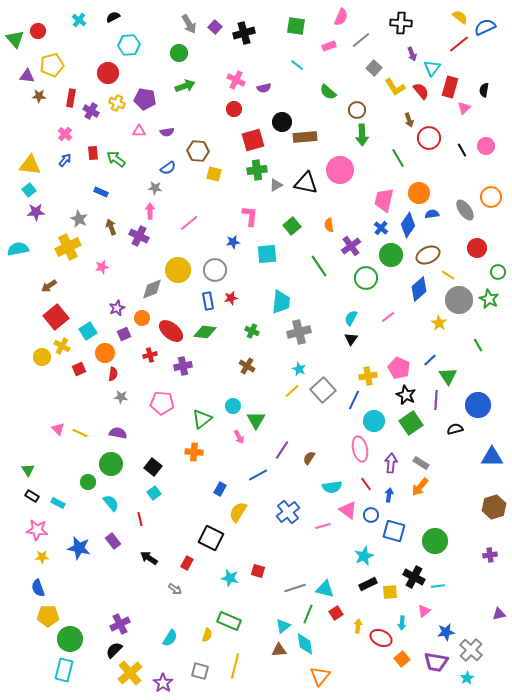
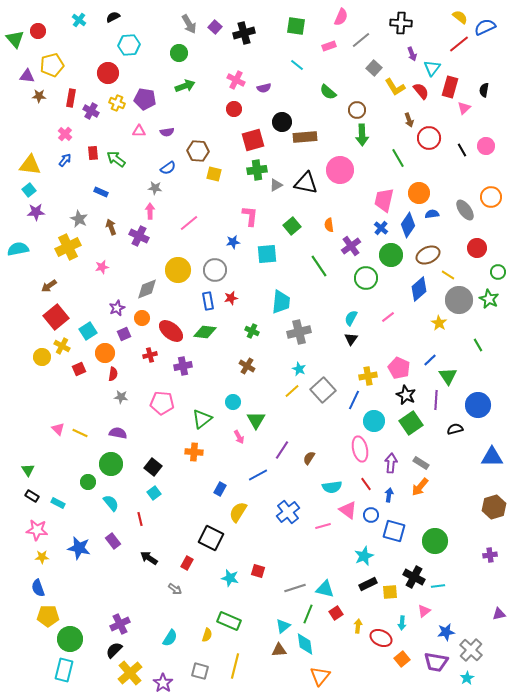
gray diamond at (152, 289): moved 5 px left
cyan circle at (233, 406): moved 4 px up
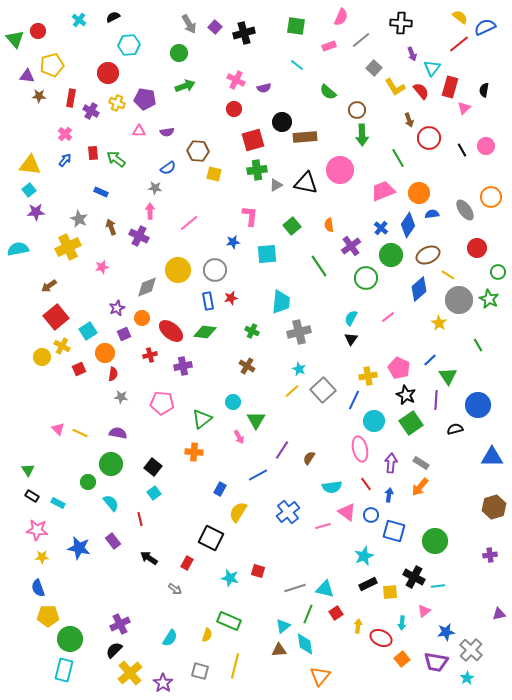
pink trapezoid at (384, 200): moved 1 px left, 9 px up; rotated 55 degrees clockwise
gray diamond at (147, 289): moved 2 px up
pink triangle at (348, 510): moved 1 px left, 2 px down
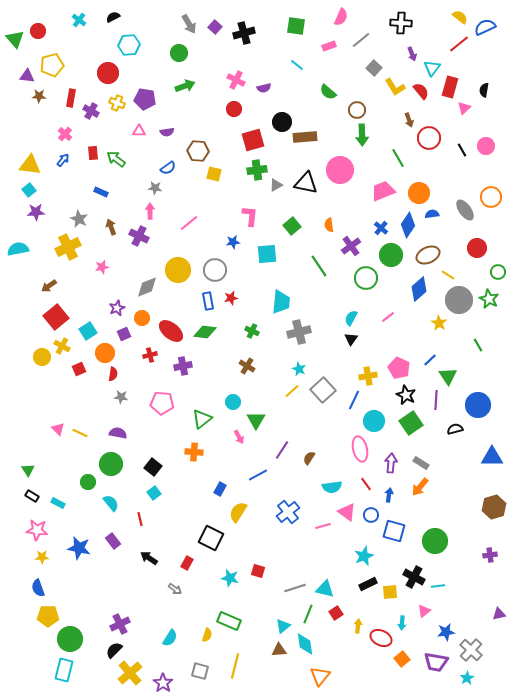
blue arrow at (65, 160): moved 2 px left
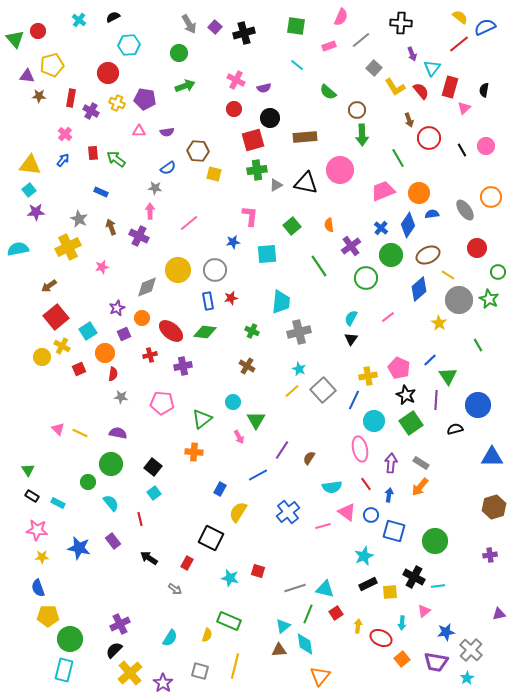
black circle at (282, 122): moved 12 px left, 4 px up
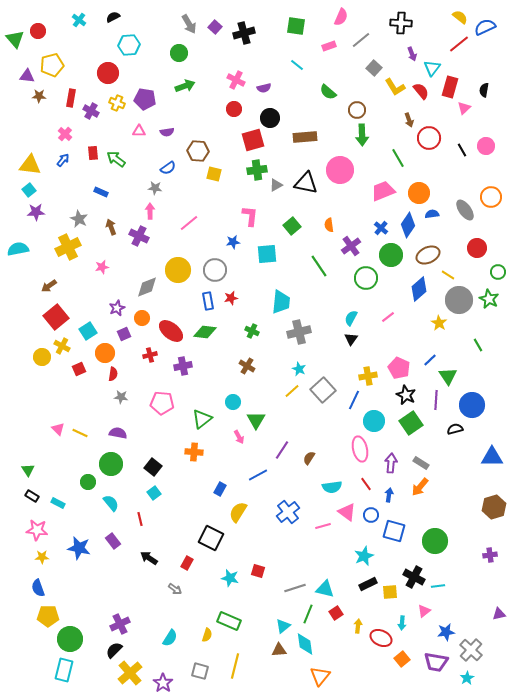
blue circle at (478, 405): moved 6 px left
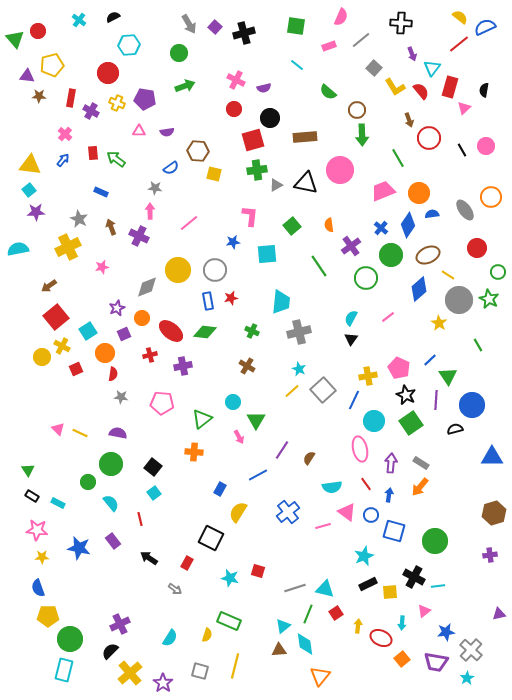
blue semicircle at (168, 168): moved 3 px right
red square at (79, 369): moved 3 px left
brown hexagon at (494, 507): moved 6 px down
black semicircle at (114, 650): moved 4 px left, 1 px down
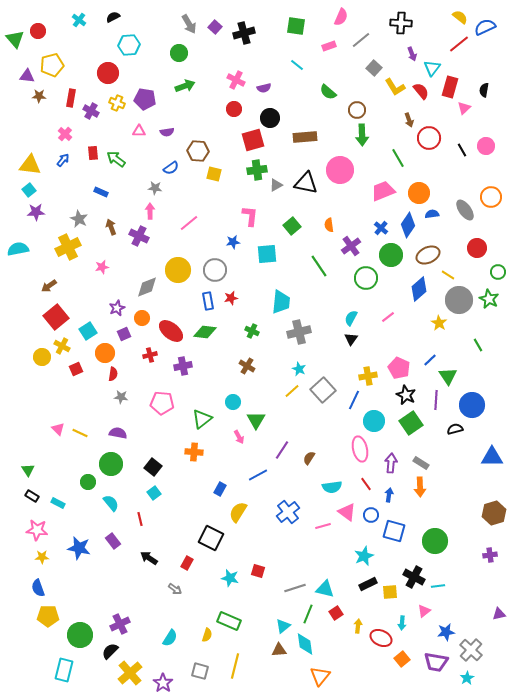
orange arrow at (420, 487): rotated 42 degrees counterclockwise
green circle at (70, 639): moved 10 px right, 4 px up
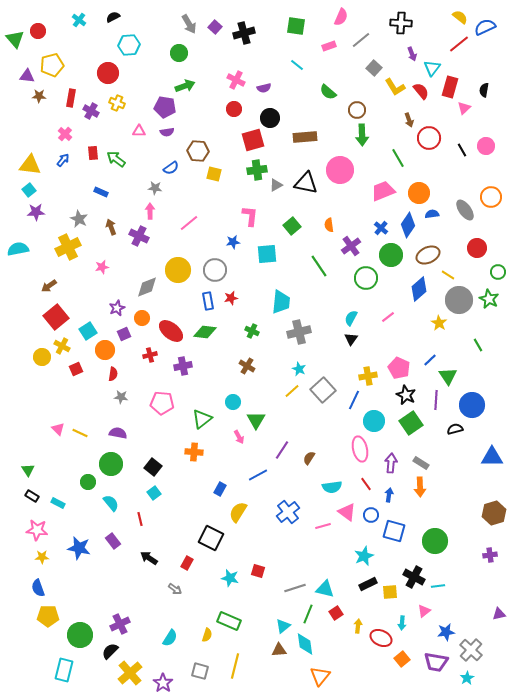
purple pentagon at (145, 99): moved 20 px right, 8 px down
orange circle at (105, 353): moved 3 px up
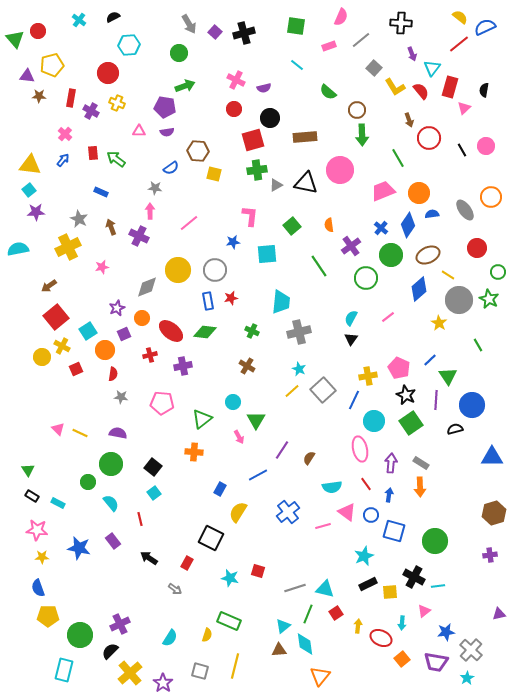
purple square at (215, 27): moved 5 px down
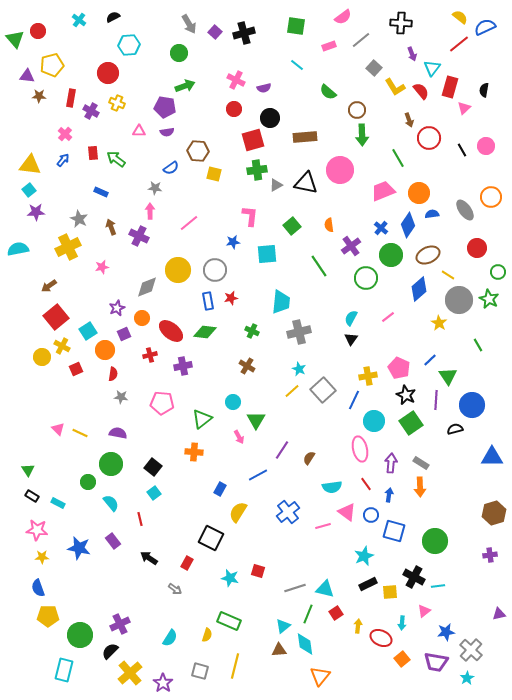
pink semicircle at (341, 17): moved 2 px right; rotated 30 degrees clockwise
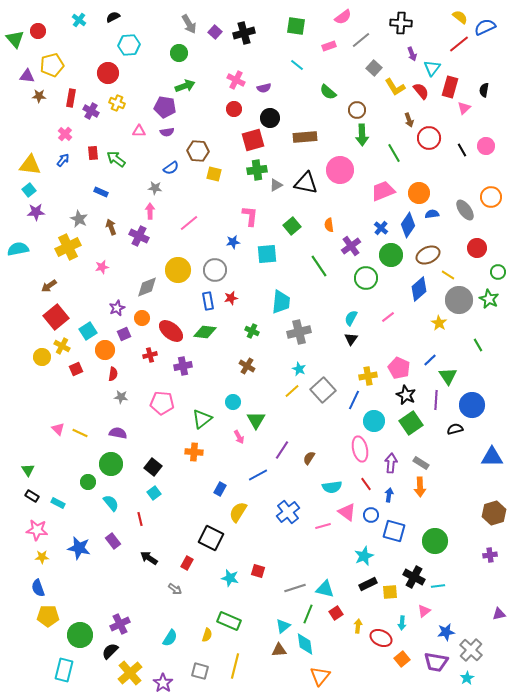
green line at (398, 158): moved 4 px left, 5 px up
